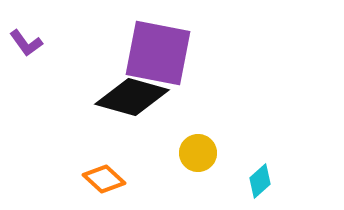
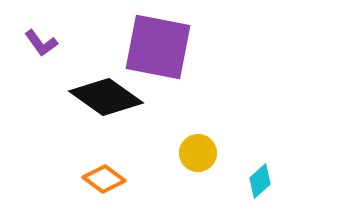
purple L-shape: moved 15 px right
purple square: moved 6 px up
black diamond: moved 26 px left; rotated 20 degrees clockwise
orange diamond: rotated 6 degrees counterclockwise
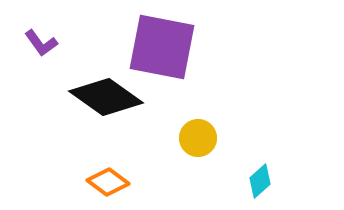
purple square: moved 4 px right
yellow circle: moved 15 px up
orange diamond: moved 4 px right, 3 px down
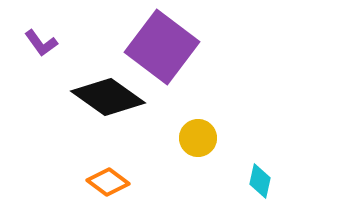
purple square: rotated 26 degrees clockwise
black diamond: moved 2 px right
cyan diamond: rotated 36 degrees counterclockwise
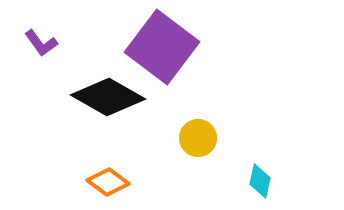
black diamond: rotated 6 degrees counterclockwise
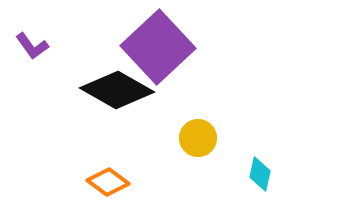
purple L-shape: moved 9 px left, 3 px down
purple square: moved 4 px left; rotated 10 degrees clockwise
black diamond: moved 9 px right, 7 px up
cyan diamond: moved 7 px up
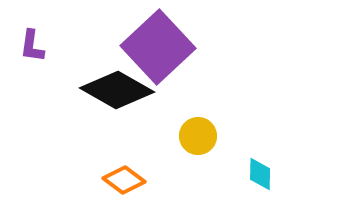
purple L-shape: rotated 44 degrees clockwise
yellow circle: moved 2 px up
cyan diamond: rotated 12 degrees counterclockwise
orange diamond: moved 16 px right, 2 px up
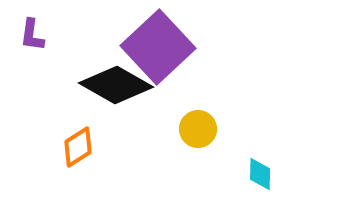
purple L-shape: moved 11 px up
black diamond: moved 1 px left, 5 px up
yellow circle: moved 7 px up
orange diamond: moved 46 px left, 33 px up; rotated 69 degrees counterclockwise
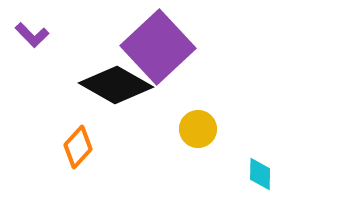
purple L-shape: rotated 52 degrees counterclockwise
orange diamond: rotated 15 degrees counterclockwise
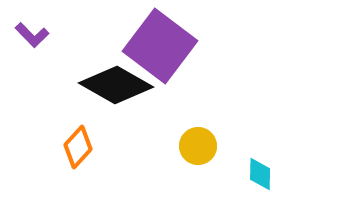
purple square: moved 2 px right, 1 px up; rotated 10 degrees counterclockwise
yellow circle: moved 17 px down
